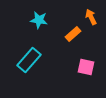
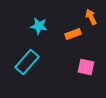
cyan star: moved 6 px down
orange rectangle: rotated 21 degrees clockwise
cyan rectangle: moved 2 px left, 2 px down
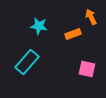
pink square: moved 1 px right, 2 px down
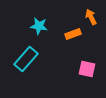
cyan rectangle: moved 1 px left, 3 px up
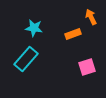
cyan star: moved 5 px left, 2 px down
pink square: moved 2 px up; rotated 30 degrees counterclockwise
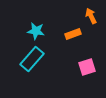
orange arrow: moved 1 px up
cyan star: moved 2 px right, 3 px down
cyan rectangle: moved 6 px right
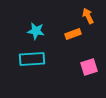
orange arrow: moved 3 px left
cyan rectangle: rotated 45 degrees clockwise
pink square: moved 2 px right
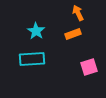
orange arrow: moved 10 px left, 3 px up
cyan star: rotated 24 degrees clockwise
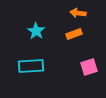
orange arrow: rotated 56 degrees counterclockwise
orange rectangle: moved 1 px right
cyan rectangle: moved 1 px left, 7 px down
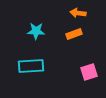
cyan star: rotated 30 degrees counterclockwise
pink square: moved 5 px down
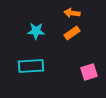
orange arrow: moved 6 px left
orange rectangle: moved 2 px left, 1 px up; rotated 14 degrees counterclockwise
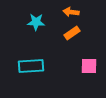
orange arrow: moved 1 px left, 1 px up
cyan star: moved 9 px up
pink square: moved 6 px up; rotated 18 degrees clockwise
